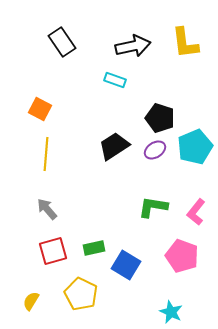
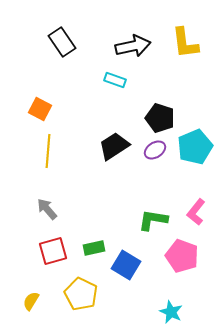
yellow line: moved 2 px right, 3 px up
green L-shape: moved 13 px down
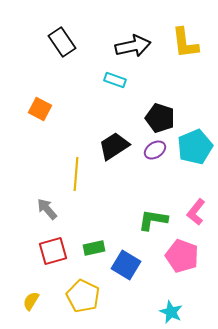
yellow line: moved 28 px right, 23 px down
yellow pentagon: moved 2 px right, 2 px down
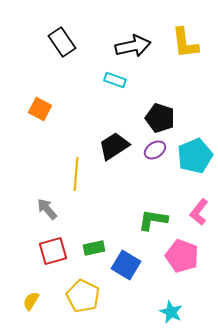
cyan pentagon: moved 9 px down
pink L-shape: moved 3 px right
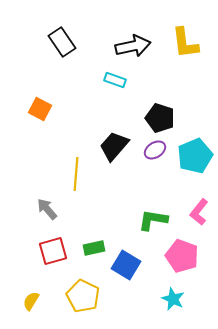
black trapezoid: rotated 16 degrees counterclockwise
cyan star: moved 2 px right, 13 px up
